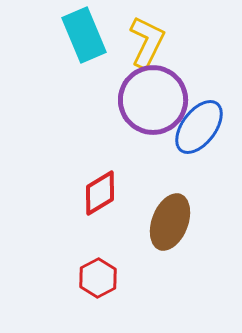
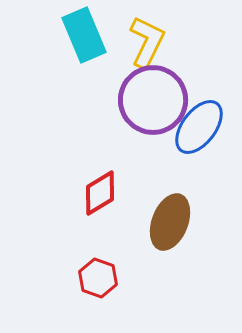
red hexagon: rotated 12 degrees counterclockwise
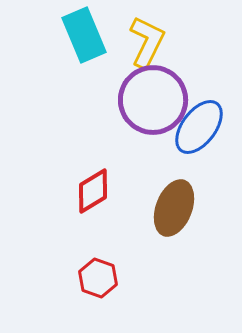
red diamond: moved 7 px left, 2 px up
brown ellipse: moved 4 px right, 14 px up
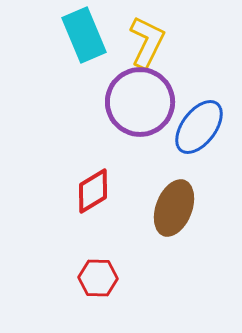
purple circle: moved 13 px left, 2 px down
red hexagon: rotated 18 degrees counterclockwise
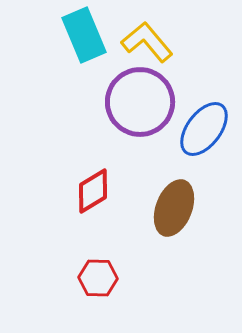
yellow L-shape: rotated 66 degrees counterclockwise
blue ellipse: moved 5 px right, 2 px down
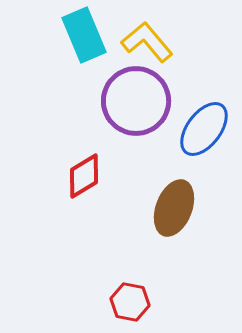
purple circle: moved 4 px left, 1 px up
red diamond: moved 9 px left, 15 px up
red hexagon: moved 32 px right, 24 px down; rotated 9 degrees clockwise
